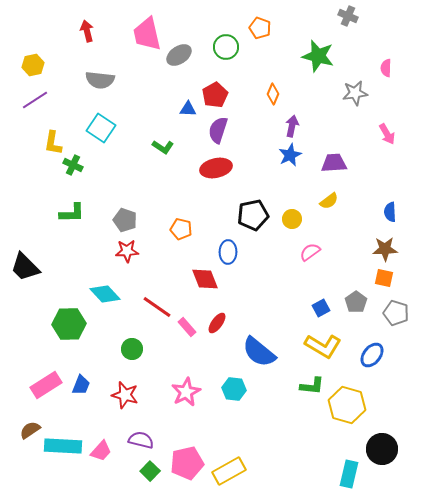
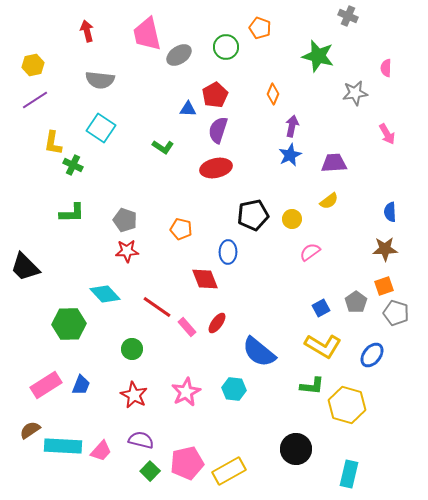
orange square at (384, 278): moved 8 px down; rotated 30 degrees counterclockwise
red star at (125, 395): moved 9 px right; rotated 12 degrees clockwise
black circle at (382, 449): moved 86 px left
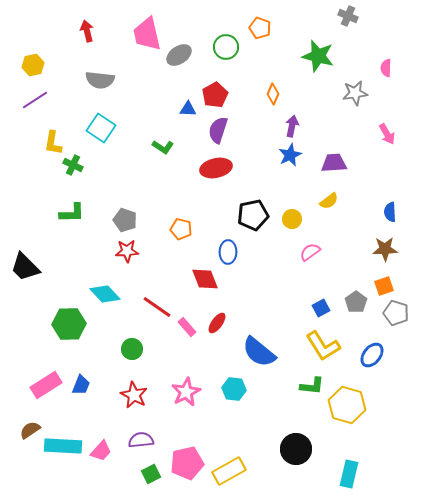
yellow L-shape at (323, 346): rotated 27 degrees clockwise
purple semicircle at (141, 440): rotated 20 degrees counterclockwise
green square at (150, 471): moved 1 px right, 3 px down; rotated 18 degrees clockwise
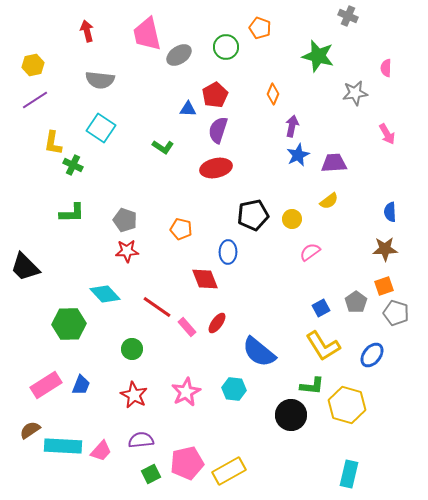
blue star at (290, 155): moved 8 px right
black circle at (296, 449): moved 5 px left, 34 px up
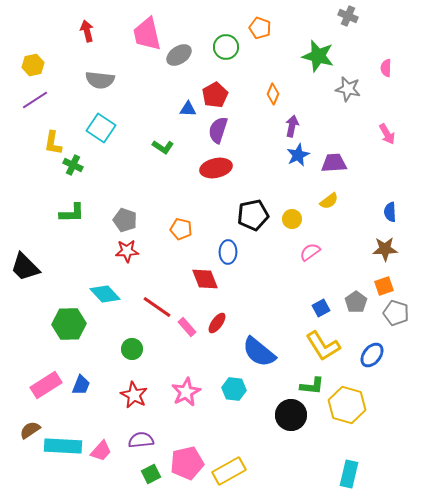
gray star at (355, 93): moved 7 px left, 4 px up; rotated 20 degrees clockwise
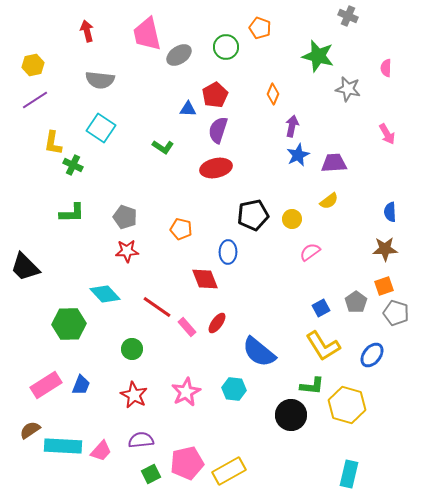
gray pentagon at (125, 220): moved 3 px up
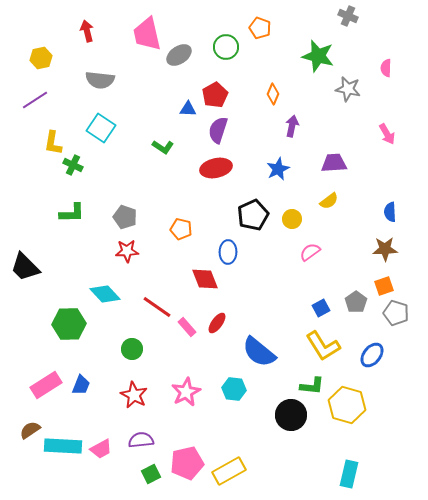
yellow hexagon at (33, 65): moved 8 px right, 7 px up
blue star at (298, 155): moved 20 px left, 14 px down
black pentagon at (253, 215): rotated 12 degrees counterclockwise
pink trapezoid at (101, 451): moved 2 px up; rotated 20 degrees clockwise
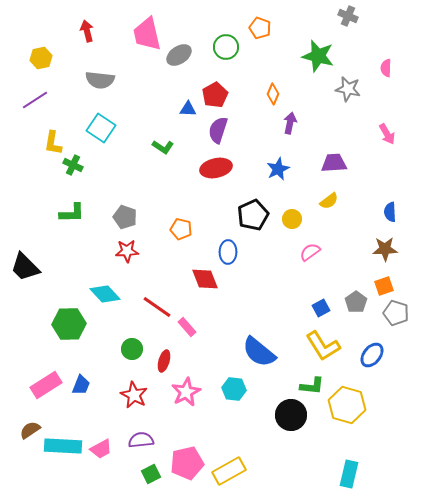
purple arrow at (292, 126): moved 2 px left, 3 px up
red ellipse at (217, 323): moved 53 px left, 38 px down; rotated 20 degrees counterclockwise
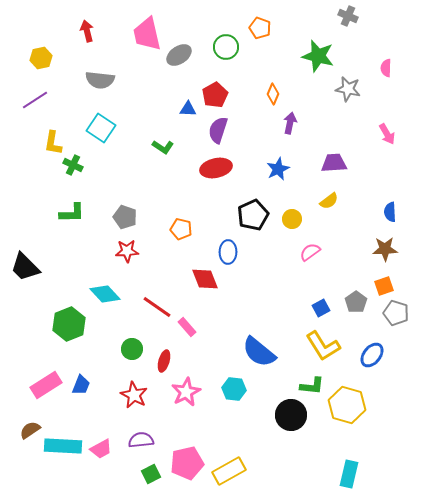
green hexagon at (69, 324): rotated 20 degrees counterclockwise
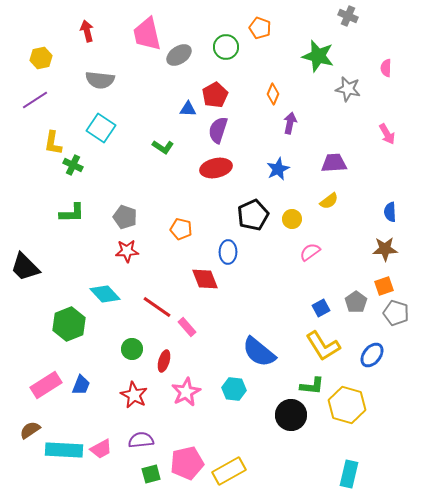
cyan rectangle at (63, 446): moved 1 px right, 4 px down
green square at (151, 474): rotated 12 degrees clockwise
